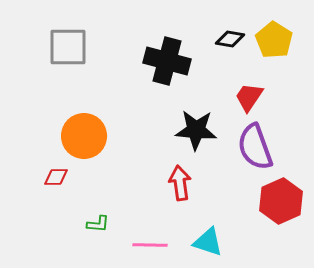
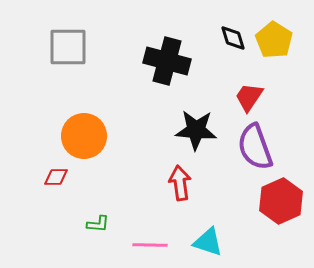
black diamond: moved 3 px right, 1 px up; rotated 64 degrees clockwise
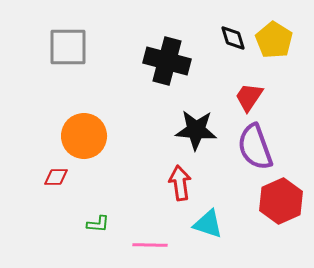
cyan triangle: moved 18 px up
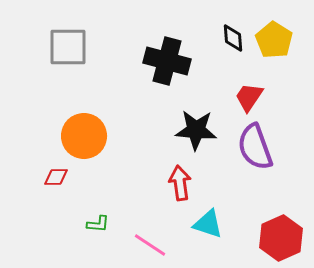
black diamond: rotated 12 degrees clockwise
red hexagon: moved 37 px down
pink line: rotated 32 degrees clockwise
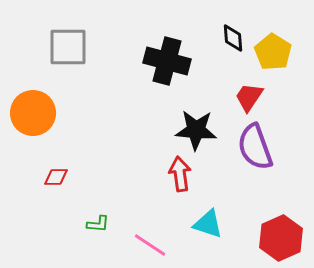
yellow pentagon: moved 1 px left, 12 px down
orange circle: moved 51 px left, 23 px up
red arrow: moved 9 px up
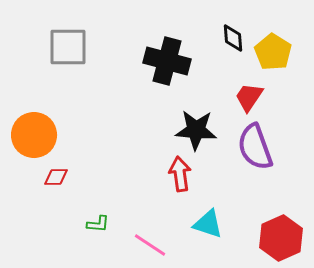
orange circle: moved 1 px right, 22 px down
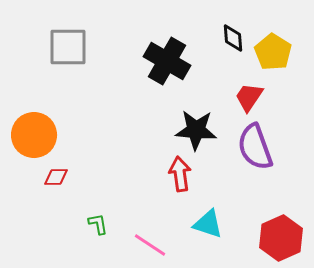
black cross: rotated 15 degrees clockwise
green L-shape: rotated 105 degrees counterclockwise
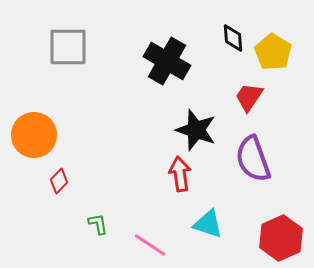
black star: rotated 15 degrees clockwise
purple semicircle: moved 2 px left, 12 px down
red diamond: moved 3 px right, 4 px down; rotated 45 degrees counterclockwise
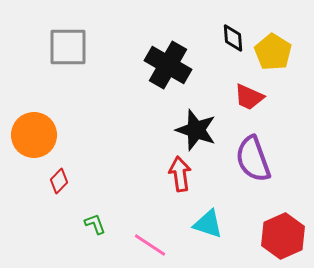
black cross: moved 1 px right, 4 px down
red trapezoid: rotated 100 degrees counterclockwise
green L-shape: moved 3 px left; rotated 10 degrees counterclockwise
red hexagon: moved 2 px right, 2 px up
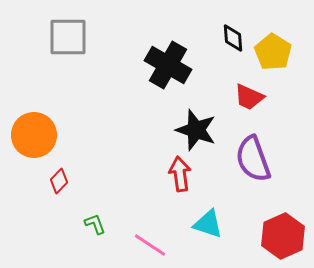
gray square: moved 10 px up
